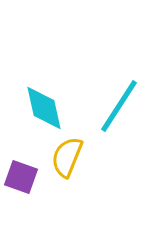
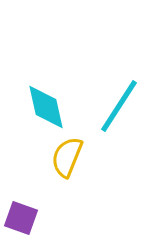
cyan diamond: moved 2 px right, 1 px up
purple square: moved 41 px down
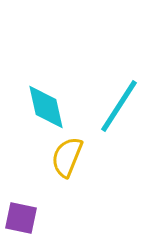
purple square: rotated 8 degrees counterclockwise
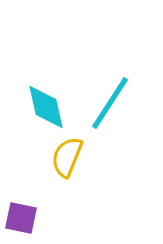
cyan line: moved 9 px left, 3 px up
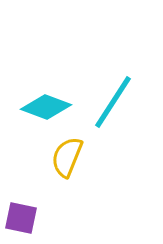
cyan line: moved 3 px right, 1 px up
cyan diamond: rotated 57 degrees counterclockwise
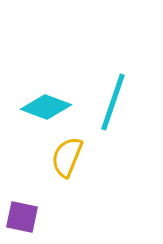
cyan line: rotated 14 degrees counterclockwise
purple square: moved 1 px right, 1 px up
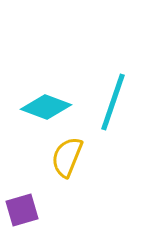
purple square: moved 7 px up; rotated 28 degrees counterclockwise
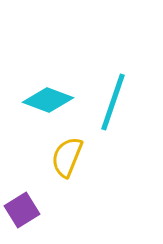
cyan diamond: moved 2 px right, 7 px up
purple square: rotated 16 degrees counterclockwise
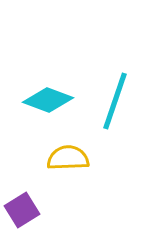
cyan line: moved 2 px right, 1 px up
yellow semicircle: moved 1 px right, 1 px down; rotated 66 degrees clockwise
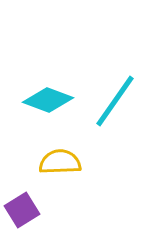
cyan line: rotated 16 degrees clockwise
yellow semicircle: moved 8 px left, 4 px down
